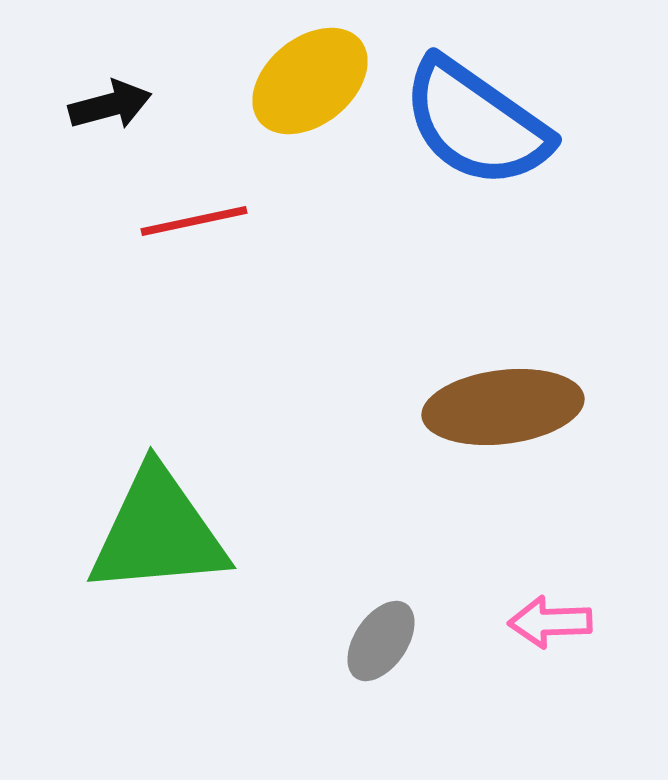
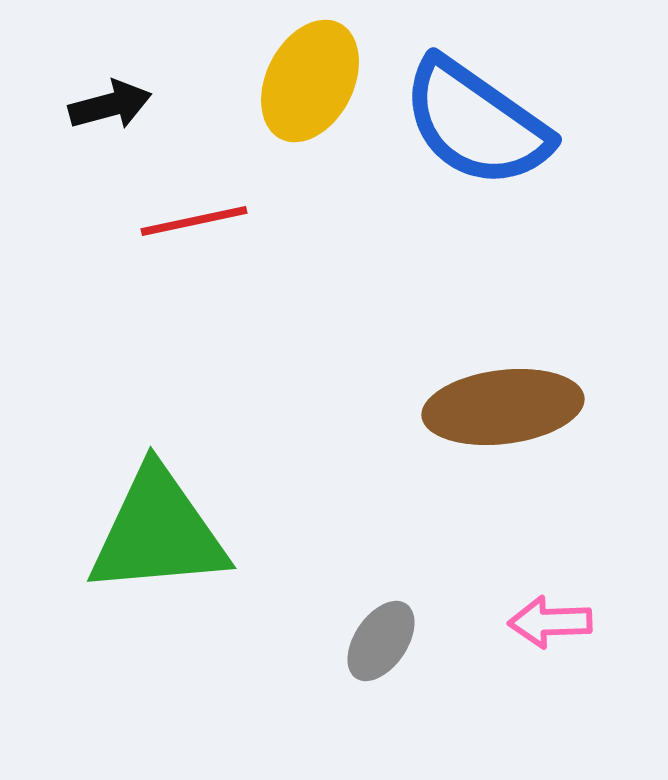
yellow ellipse: rotated 24 degrees counterclockwise
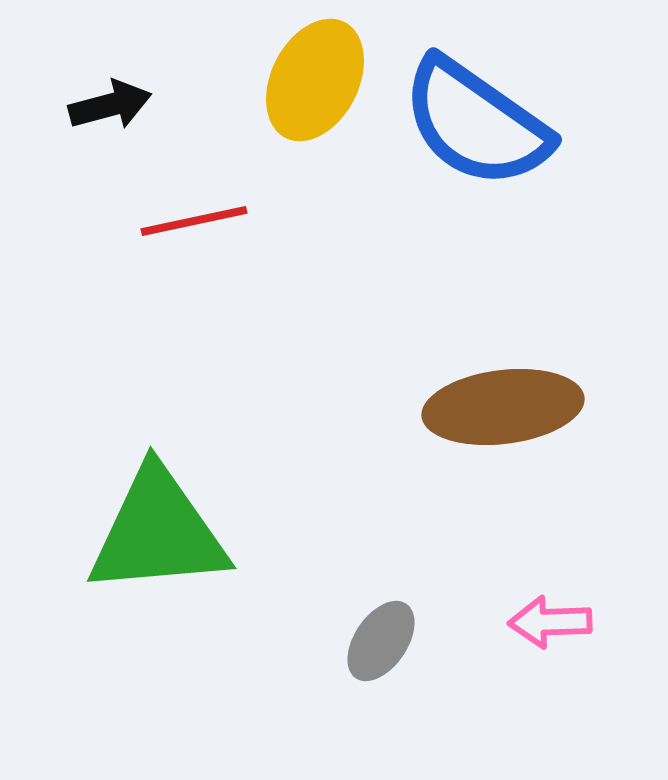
yellow ellipse: moved 5 px right, 1 px up
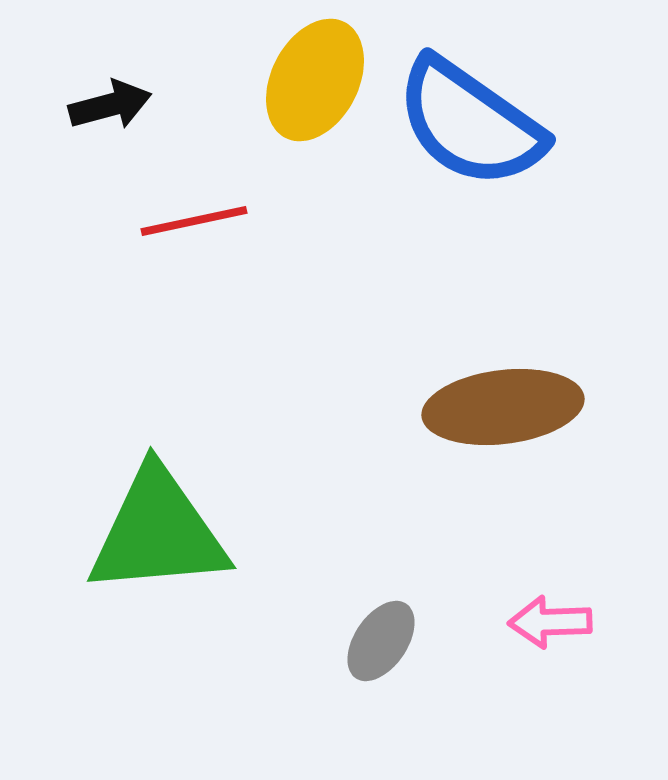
blue semicircle: moved 6 px left
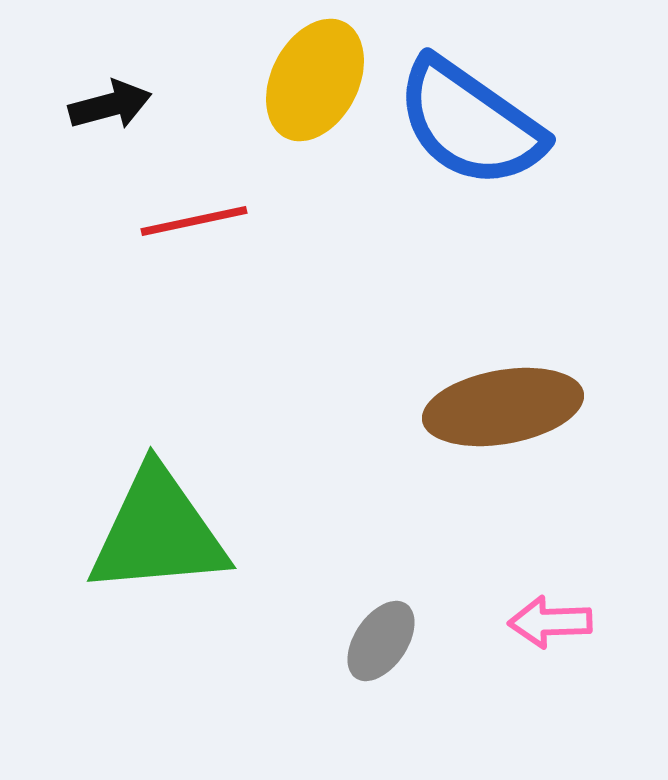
brown ellipse: rotated 3 degrees counterclockwise
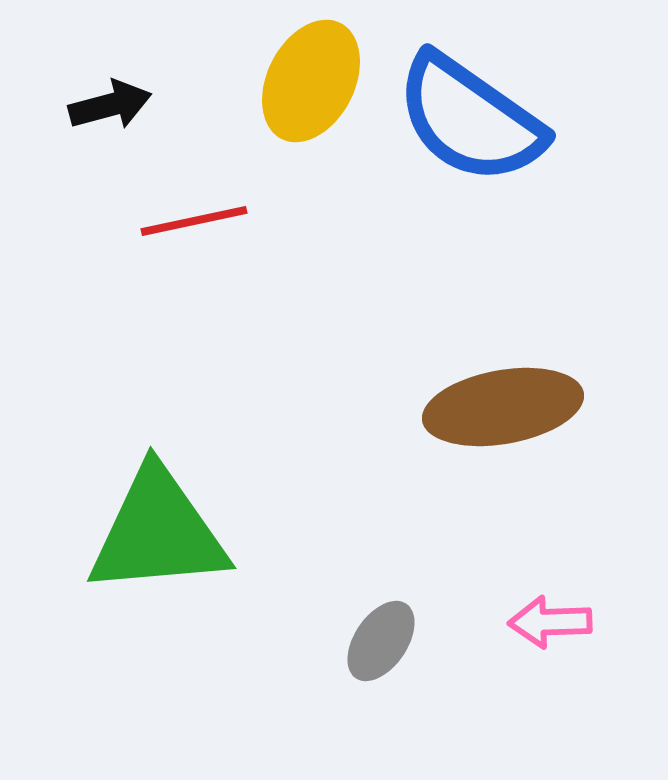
yellow ellipse: moved 4 px left, 1 px down
blue semicircle: moved 4 px up
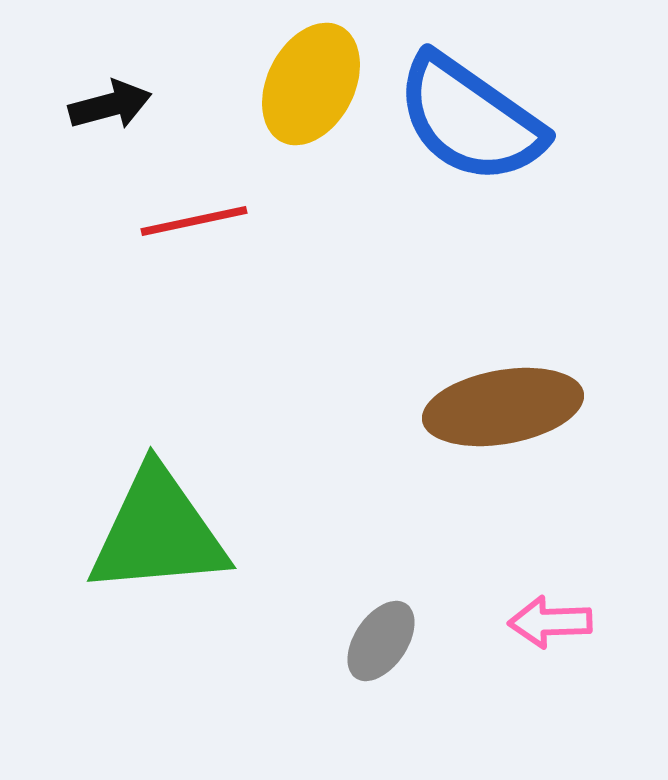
yellow ellipse: moved 3 px down
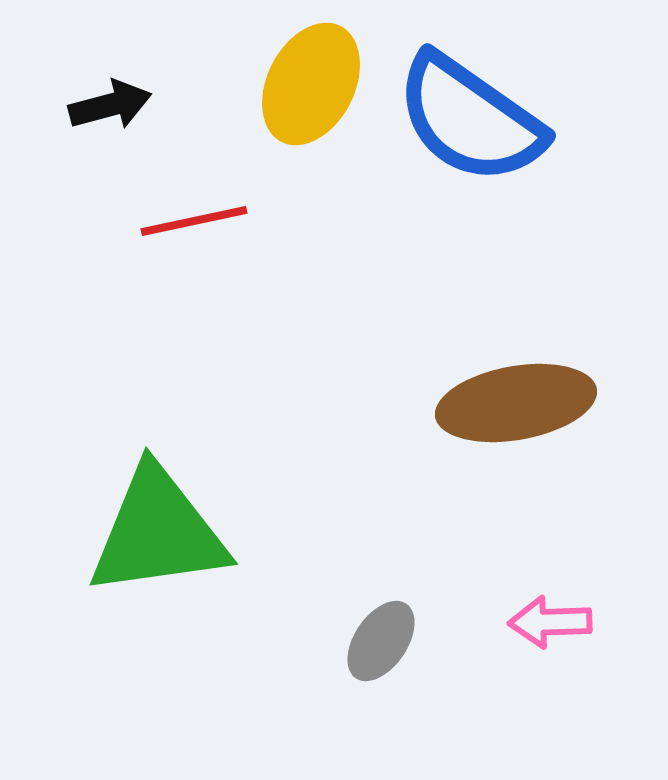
brown ellipse: moved 13 px right, 4 px up
green triangle: rotated 3 degrees counterclockwise
